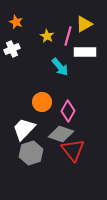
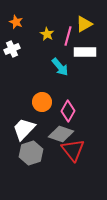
yellow star: moved 2 px up
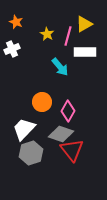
red triangle: moved 1 px left
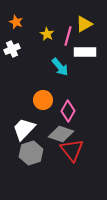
orange circle: moved 1 px right, 2 px up
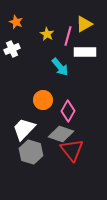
gray hexagon: moved 1 px up; rotated 25 degrees counterclockwise
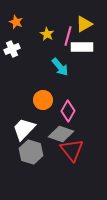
white rectangle: moved 3 px left, 5 px up
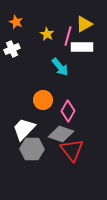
gray hexagon: moved 1 px right, 3 px up; rotated 15 degrees counterclockwise
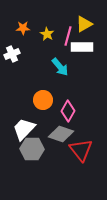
orange star: moved 7 px right, 6 px down; rotated 24 degrees counterclockwise
white cross: moved 5 px down
red triangle: moved 9 px right
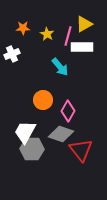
white trapezoid: moved 1 px right, 3 px down; rotated 15 degrees counterclockwise
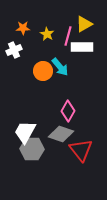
white cross: moved 2 px right, 4 px up
orange circle: moved 29 px up
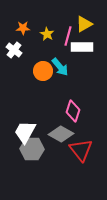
white cross: rotated 28 degrees counterclockwise
pink diamond: moved 5 px right; rotated 10 degrees counterclockwise
gray diamond: rotated 10 degrees clockwise
